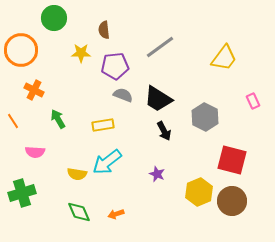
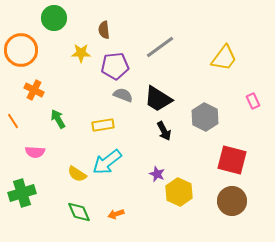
yellow semicircle: rotated 24 degrees clockwise
yellow hexagon: moved 20 px left; rotated 12 degrees counterclockwise
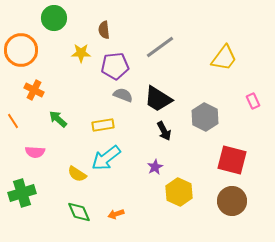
green arrow: rotated 18 degrees counterclockwise
cyan arrow: moved 1 px left, 4 px up
purple star: moved 2 px left, 7 px up; rotated 21 degrees clockwise
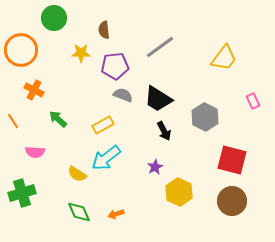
yellow rectangle: rotated 20 degrees counterclockwise
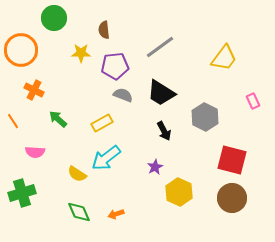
black trapezoid: moved 3 px right, 6 px up
yellow rectangle: moved 1 px left, 2 px up
brown circle: moved 3 px up
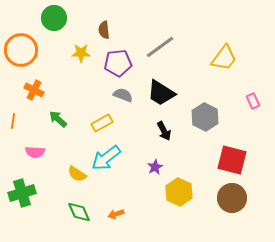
purple pentagon: moved 3 px right, 3 px up
orange line: rotated 42 degrees clockwise
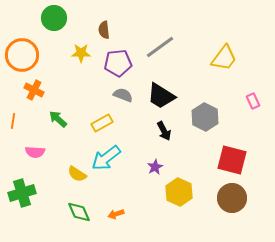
orange circle: moved 1 px right, 5 px down
black trapezoid: moved 3 px down
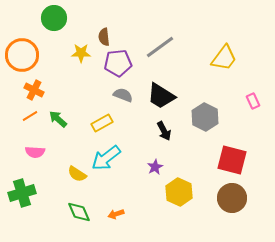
brown semicircle: moved 7 px down
orange line: moved 17 px right, 5 px up; rotated 49 degrees clockwise
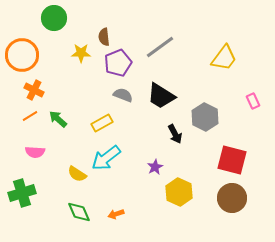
purple pentagon: rotated 16 degrees counterclockwise
black arrow: moved 11 px right, 3 px down
